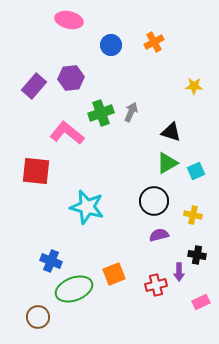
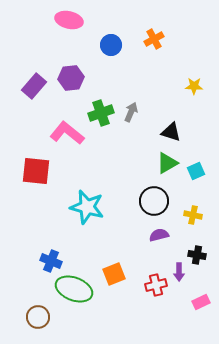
orange cross: moved 3 px up
green ellipse: rotated 42 degrees clockwise
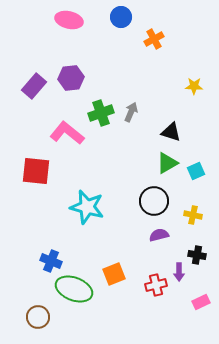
blue circle: moved 10 px right, 28 px up
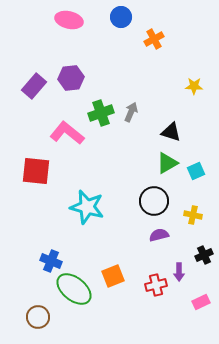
black cross: moved 7 px right; rotated 36 degrees counterclockwise
orange square: moved 1 px left, 2 px down
green ellipse: rotated 18 degrees clockwise
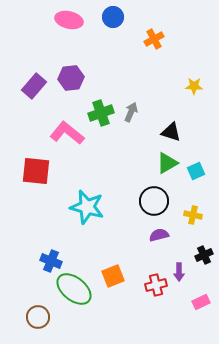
blue circle: moved 8 px left
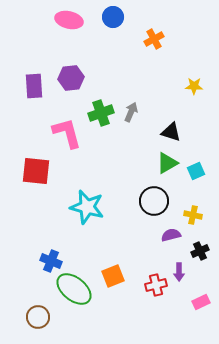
purple rectangle: rotated 45 degrees counterclockwise
pink L-shape: rotated 36 degrees clockwise
purple semicircle: moved 12 px right
black cross: moved 4 px left, 4 px up
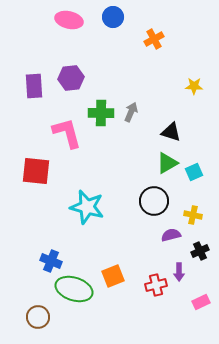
green cross: rotated 20 degrees clockwise
cyan square: moved 2 px left, 1 px down
green ellipse: rotated 21 degrees counterclockwise
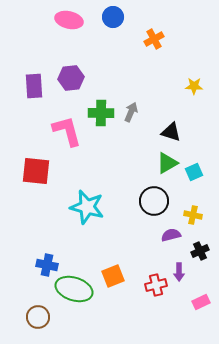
pink L-shape: moved 2 px up
blue cross: moved 4 px left, 4 px down; rotated 10 degrees counterclockwise
